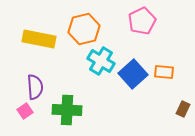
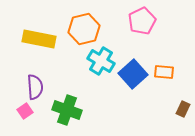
green cross: rotated 16 degrees clockwise
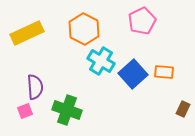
orange hexagon: rotated 20 degrees counterclockwise
yellow rectangle: moved 12 px left, 6 px up; rotated 36 degrees counterclockwise
pink square: rotated 14 degrees clockwise
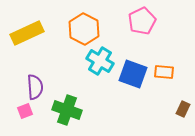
cyan cross: moved 1 px left
blue square: rotated 28 degrees counterclockwise
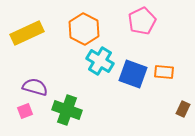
purple semicircle: rotated 70 degrees counterclockwise
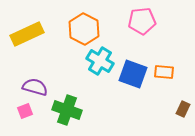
pink pentagon: rotated 20 degrees clockwise
yellow rectangle: moved 1 px down
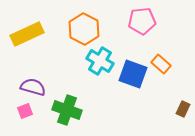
orange rectangle: moved 3 px left, 8 px up; rotated 36 degrees clockwise
purple semicircle: moved 2 px left
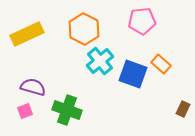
cyan cross: rotated 20 degrees clockwise
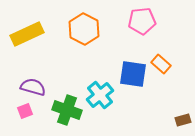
cyan cross: moved 34 px down
blue square: rotated 12 degrees counterclockwise
brown rectangle: moved 11 px down; rotated 49 degrees clockwise
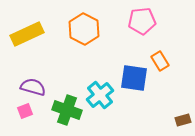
orange rectangle: moved 1 px left, 3 px up; rotated 18 degrees clockwise
blue square: moved 1 px right, 4 px down
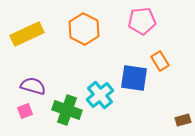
purple semicircle: moved 1 px up
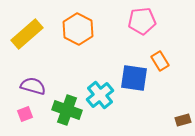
orange hexagon: moved 6 px left
yellow rectangle: rotated 16 degrees counterclockwise
pink square: moved 3 px down
